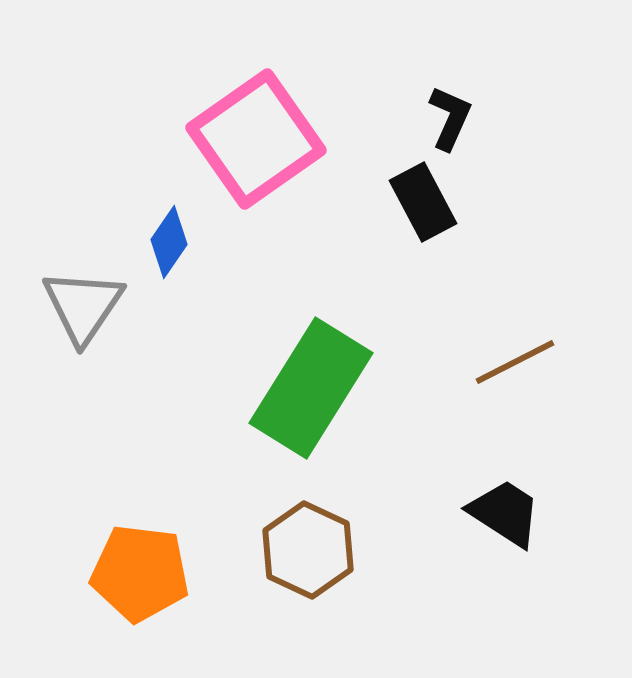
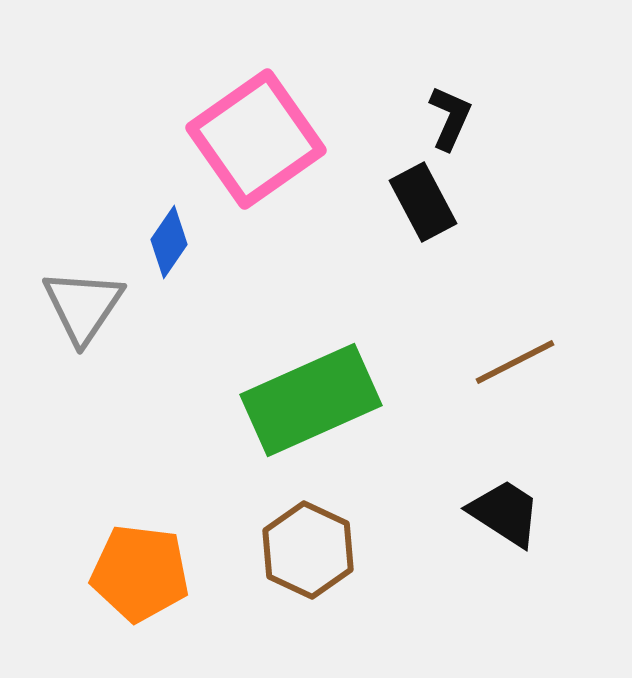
green rectangle: moved 12 px down; rotated 34 degrees clockwise
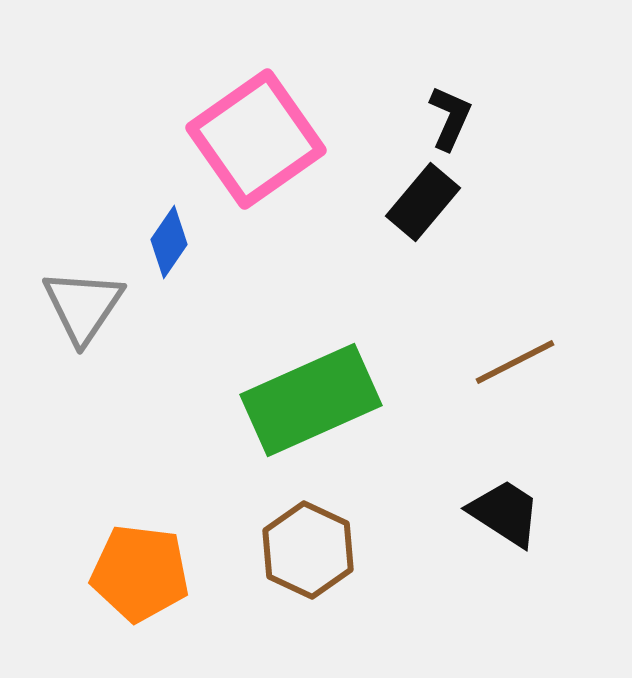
black rectangle: rotated 68 degrees clockwise
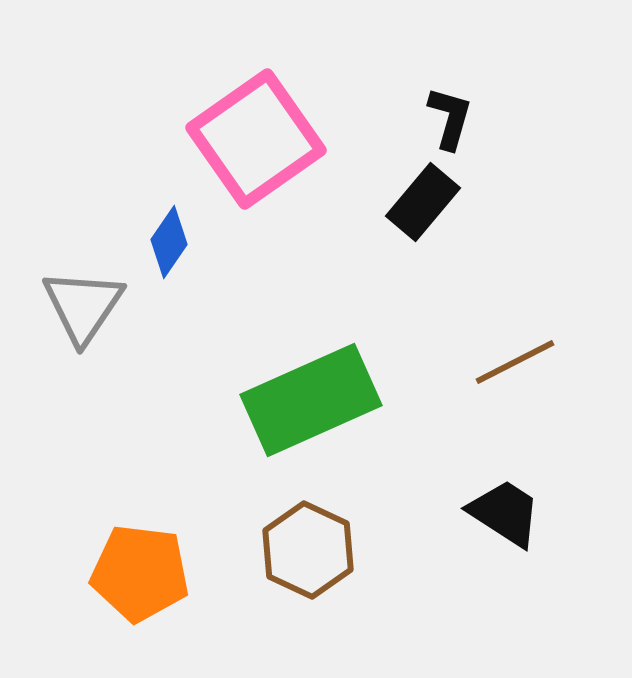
black L-shape: rotated 8 degrees counterclockwise
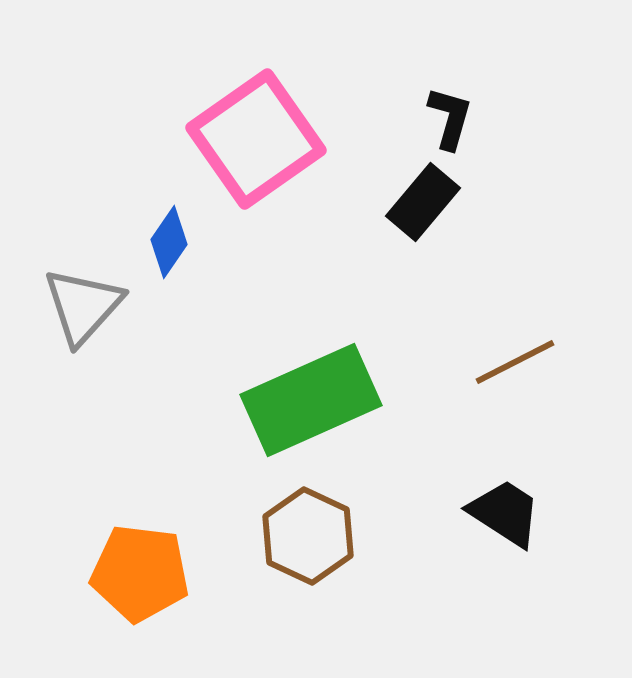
gray triangle: rotated 8 degrees clockwise
brown hexagon: moved 14 px up
